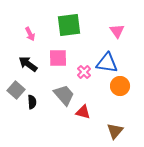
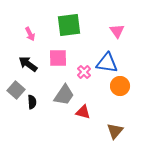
gray trapezoid: rotated 75 degrees clockwise
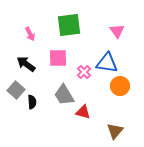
black arrow: moved 2 px left
gray trapezoid: rotated 115 degrees clockwise
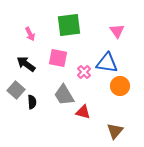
pink square: rotated 12 degrees clockwise
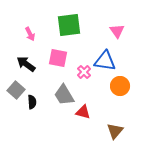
blue triangle: moved 2 px left, 2 px up
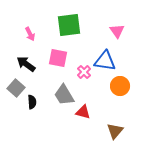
gray square: moved 2 px up
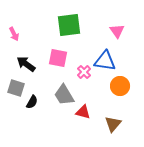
pink arrow: moved 16 px left
gray square: rotated 24 degrees counterclockwise
black semicircle: rotated 32 degrees clockwise
brown triangle: moved 2 px left, 7 px up
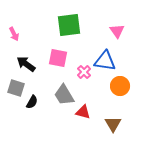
brown triangle: rotated 12 degrees counterclockwise
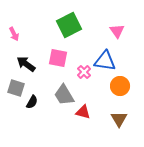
green square: rotated 20 degrees counterclockwise
brown triangle: moved 6 px right, 5 px up
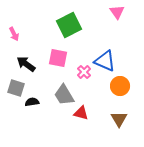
pink triangle: moved 19 px up
blue triangle: rotated 15 degrees clockwise
black semicircle: rotated 128 degrees counterclockwise
red triangle: moved 2 px left, 1 px down
